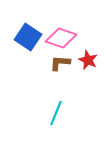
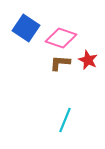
blue square: moved 2 px left, 9 px up
cyan line: moved 9 px right, 7 px down
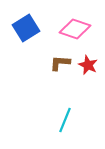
blue square: rotated 24 degrees clockwise
pink diamond: moved 14 px right, 9 px up
red star: moved 5 px down
